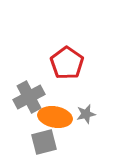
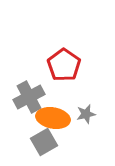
red pentagon: moved 3 px left, 2 px down
orange ellipse: moved 2 px left, 1 px down
gray square: rotated 16 degrees counterclockwise
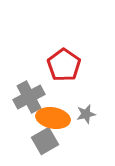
gray square: moved 1 px right, 1 px up
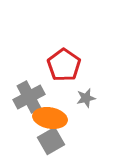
gray star: moved 16 px up
orange ellipse: moved 3 px left
gray square: moved 6 px right
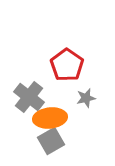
red pentagon: moved 3 px right
gray cross: rotated 24 degrees counterclockwise
orange ellipse: rotated 16 degrees counterclockwise
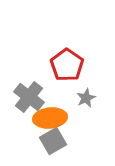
gray star: rotated 12 degrees counterclockwise
gray square: moved 2 px right
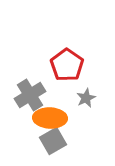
gray cross: moved 1 px right, 2 px up; rotated 20 degrees clockwise
orange ellipse: rotated 8 degrees clockwise
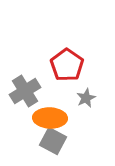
gray cross: moved 5 px left, 4 px up
gray square: rotated 32 degrees counterclockwise
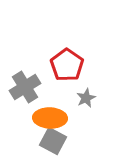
gray cross: moved 4 px up
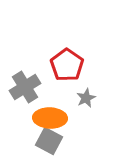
gray square: moved 4 px left
